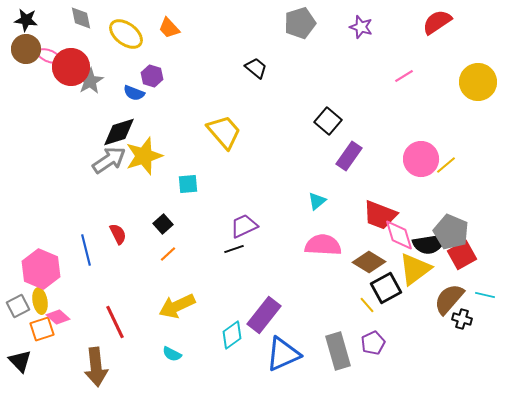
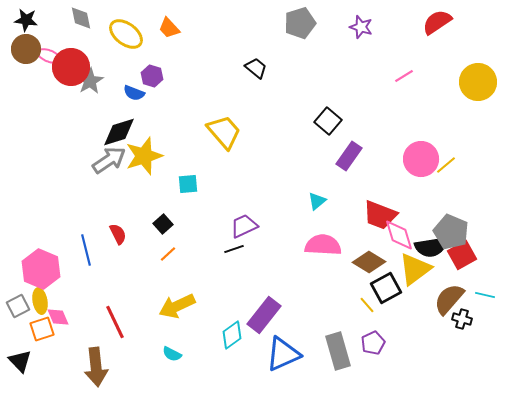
black semicircle at (429, 244): moved 2 px right, 3 px down
pink diamond at (58, 317): rotated 25 degrees clockwise
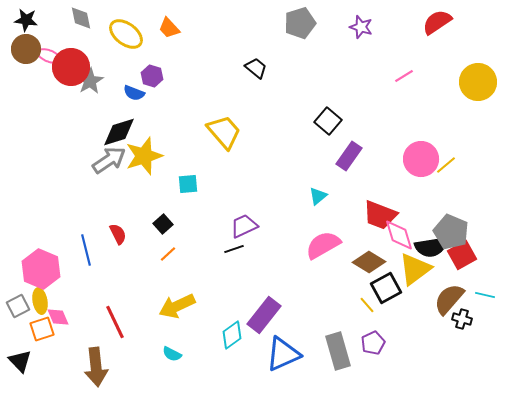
cyan triangle at (317, 201): moved 1 px right, 5 px up
pink semicircle at (323, 245): rotated 33 degrees counterclockwise
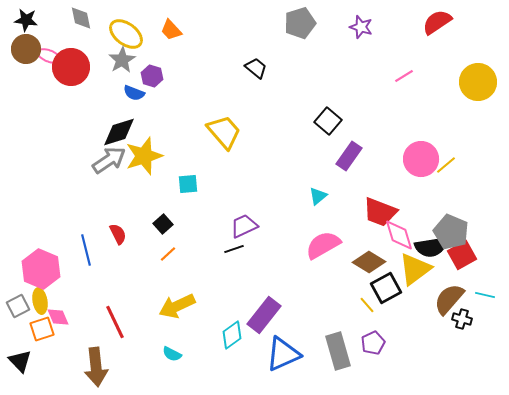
orange trapezoid at (169, 28): moved 2 px right, 2 px down
gray star at (90, 81): moved 32 px right, 21 px up
red trapezoid at (380, 215): moved 3 px up
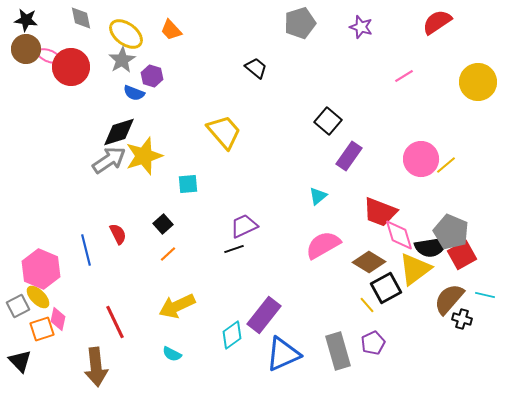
yellow ellipse at (40, 301): moved 2 px left, 4 px up; rotated 35 degrees counterclockwise
pink diamond at (58, 317): moved 2 px down; rotated 35 degrees clockwise
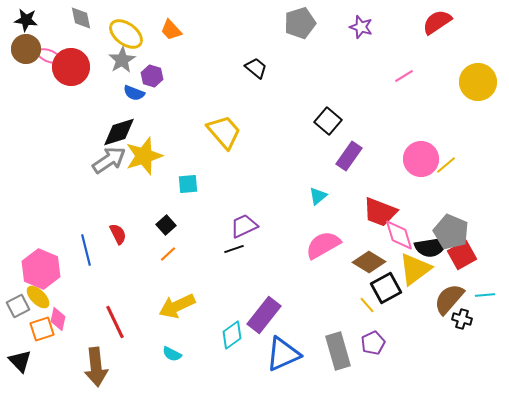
black square at (163, 224): moved 3 px right, 1 px down
cyan line at (485, 295): rotated 18 degrees counterclockwise
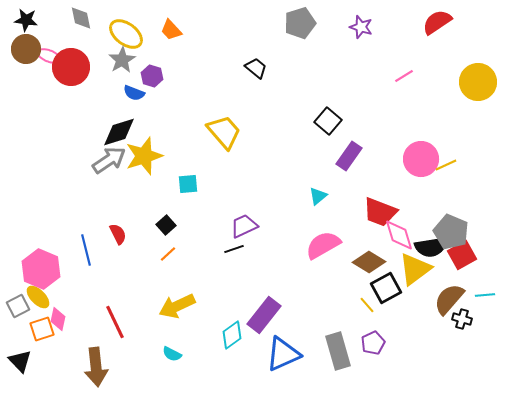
yellow line at (446, 165): rotated 15 degrees clockwise
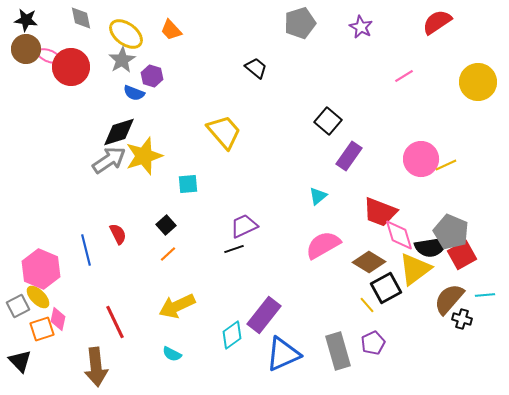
purple star at (361, 27): rotated 10 degrees clockwise
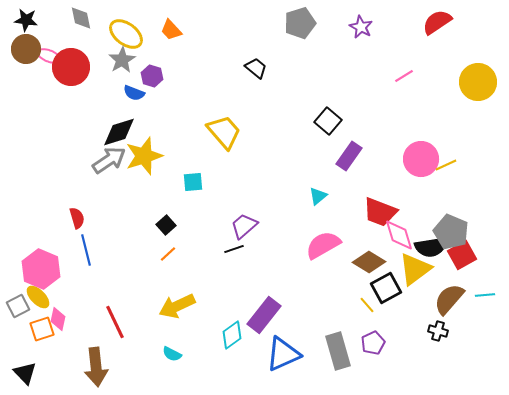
cyan square at (188, 184): moved 5 px right, 2 px up
purple trapezoid at (244, 226): rotated 16 degrees counterclockwise
red semicircle at (118, 234): moved 41 px left, 16 px up; rotated 10 degrees clockwise
black cross at (462, 319): moved 24 px left, 12 px down
black triangle at (20, 361): moved 5 px right, 12 px down
